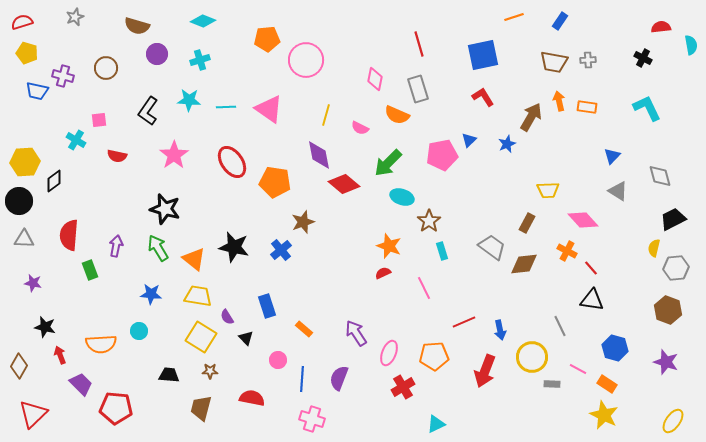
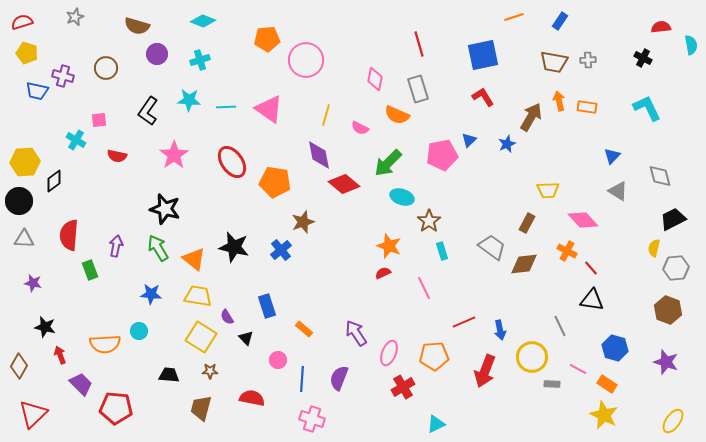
orange semicircle at (101, 344): moved 4 px right
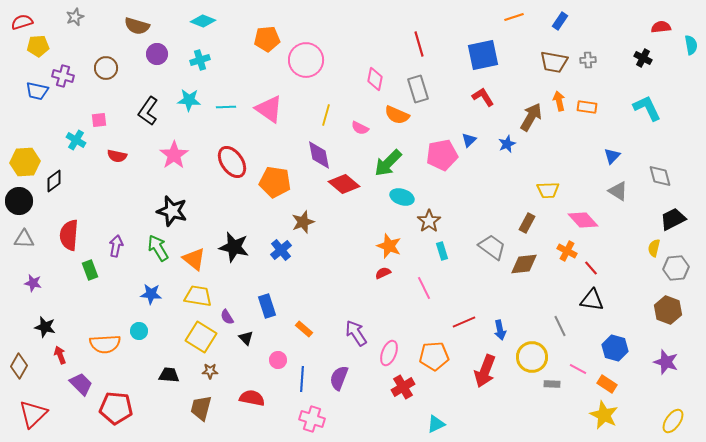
yellow pentagon at (27, 53): moved 11 px right, 7 px up; rotated 20 degrees counterclockwise
black star at (165, 209): moved 7 px right, 2 px down
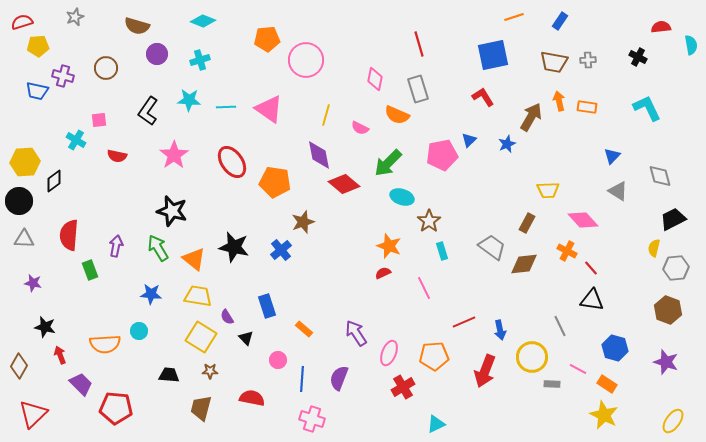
blue square at (483, 55): moved 10 px right
black cross at (643, 58): moved 5 px left, 1 px up
